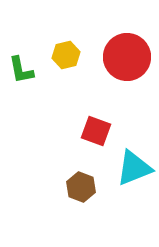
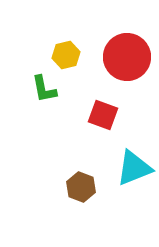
green L-shape: moved 23 px right, 19 px down
red square: moved 7 px right, 16 px up
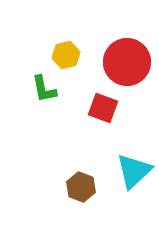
red circle: moved 5 px down
red square: moved 7 px up
cyan triangle: moved 3 px down; rotated 21 degrees counterclockwise
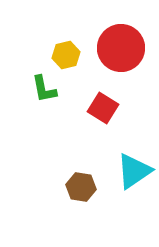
red circle: moved 6 px left, 14 px up
red square: rotated 12 degrees clockwise
cyan triangle: rotated 9 degrees clockwise
brown hexagon: rotated 12 degrees counterclockwise
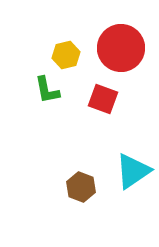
green L-shape: moved 3 px right, 1 px down
red square: moved 9 px up; rotated 12 degrees counterclockwise
cyan triangle: moved 1 px left
brown hexagon: rotated 12 degrees clockwise
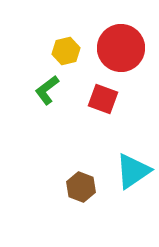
yellow hexagon: moved 4 px up
green L-shape: rotated 64 degrees clockwise
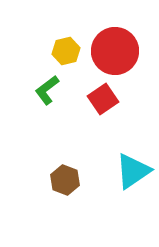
red circle: moved 6 px left, 3 px down
red square: rotated 36 degrees clockwise
brown hexagon: moved 16 px left, 7 px up
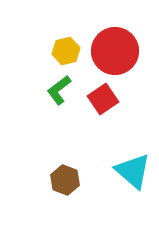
green L-shape: moved 12 px right
cyan triangle: rotated 45 degrees counterclockwise
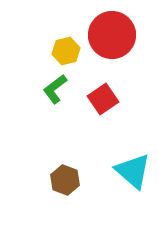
red circle: moved 3 px left, 16 px up
green L-shape: moved 4 px left, 1 px up
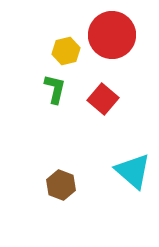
green L-shape: rotated 140 degrees clockwise
red square: rotated 16 degrees counterclockwise
brown hexagon: moved 4 px left, 5 px down
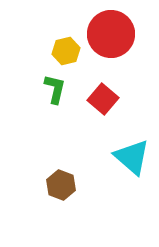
red circle: moved 1 px left, 1 px up
cyan triangle: moved 1 px left, 14 px up
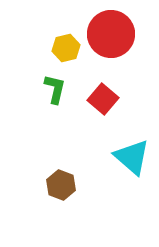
yellow hexagon: moved 3 px up
